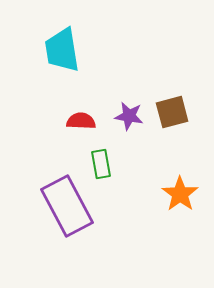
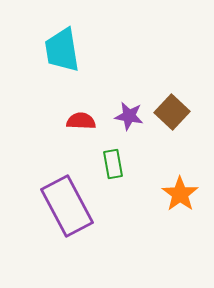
brown square: rotated 32 degrees counterclockwise
green rectangle: moved 12 px right
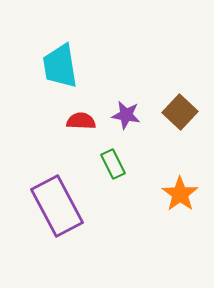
cyan trapezoid: moved 2 px left, 16 px down
brown square: moved 8 px right
purple star: moved 3 px left, 1 px up
green rectangle: rotated 16 degrees counterclockwise
purple rectangle: moved 10 px left
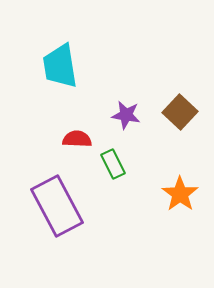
red semicircle: moved 4 px left, 18 px down
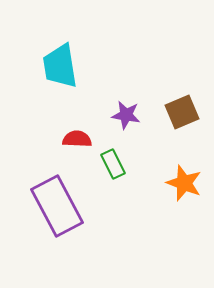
brown square: moved 2 px right; rotated 24 degrees clockwise
orange star: moved 4 px right, 11 px up; rotated 15 degrees counterclockwise
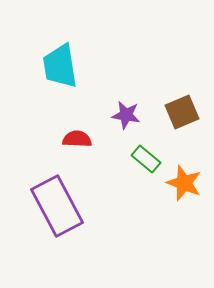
green rectangle: moved 33 px right, 5 px up; rotated 24 degrees counterclockwise
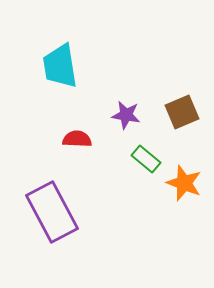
purple rectangle: moved 5 px left, 6 px down
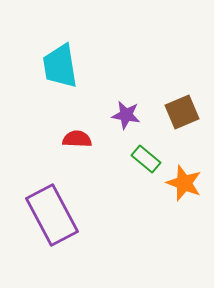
purple rectangle: moved 3 px down
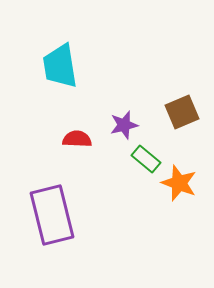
purple star: moved 2 px left, 10 px down; rotated 24 degrees counterclockwise
orange star: moved 5 px left
purple rectangle: rotated 14 degrees clockwise
